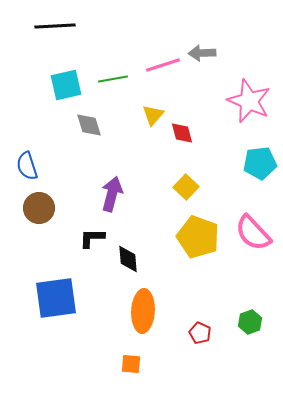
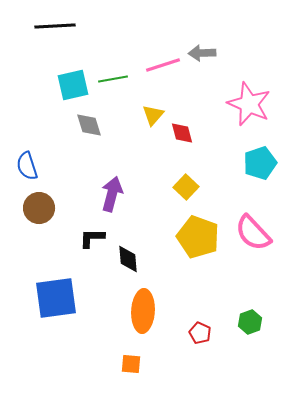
cyan square: moved 7 px right
pink star: moved 3 px down
cyan pentagon: rotated 12 degrees counterclockwise
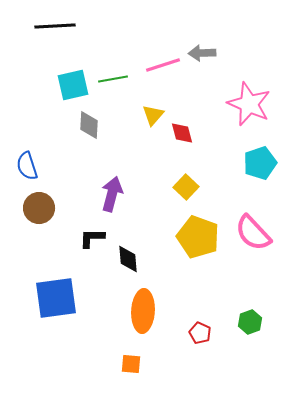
gray diamond: rotated 20 degrees clockwise
